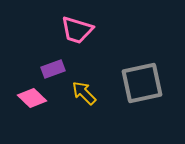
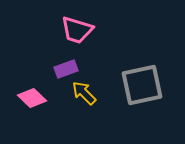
purple rectangle: moved 13 px right
gray square: moved 2 px down
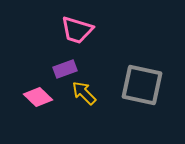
purple rectangle: moved 1 px left
gray square: rotated 24 degrees clockwise
pink diamond: moved 6 px right, 1 px up
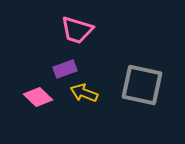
yellow arrow: rotated 24 degrees counterclockwise
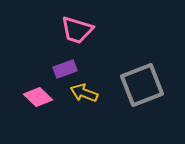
gray square: rotated 33 degrees counterclockwise
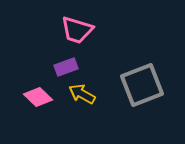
purple rectangle: moved 1 px right, 2 px up
yellow arrow: moved 2 px left, 1 px down; rotated 8 degrees clockwise
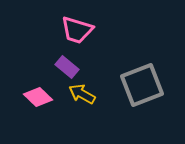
purple rectangle: moved 1 px right; rotated 60 degrees clockwise
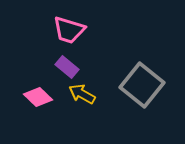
pink trapezoid: moved 8 px left
gray square: rotated 30 degrees counterclockwise
